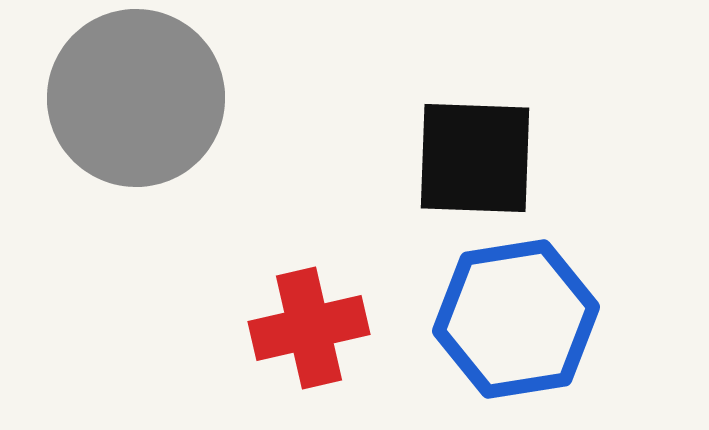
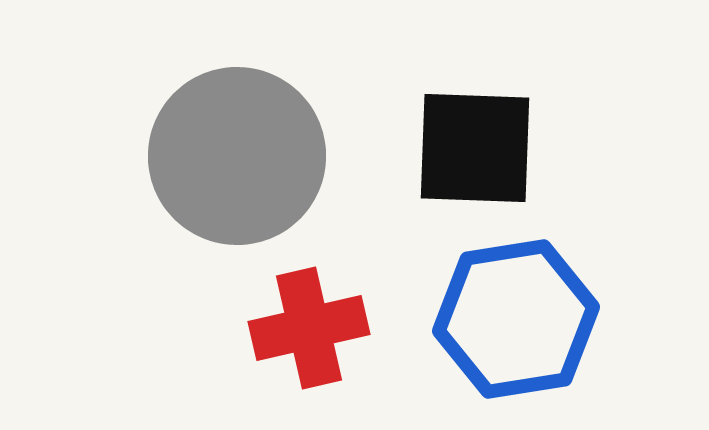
gray circle: moved 101 px right, 58 px down
black square: moved 10 px up
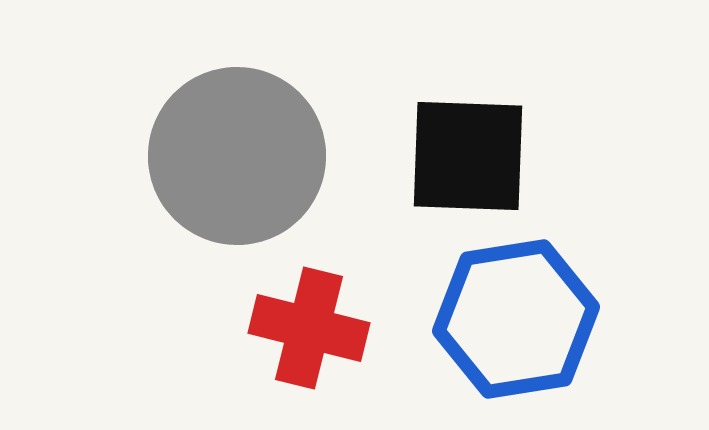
black square: moved 7 px left, 8 px down
red cross: rotated 27 degrees clockwise
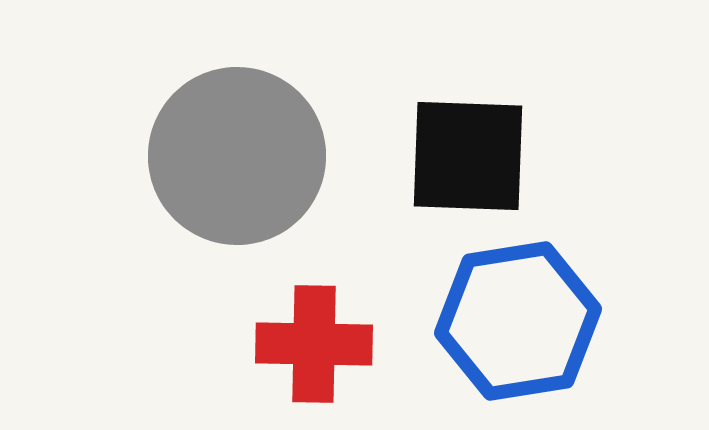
blue hexagon: moved 2 px right, 2 px down
red cross: moved 5 px right, 16 px down; rotated 13 degrees counterclockwise
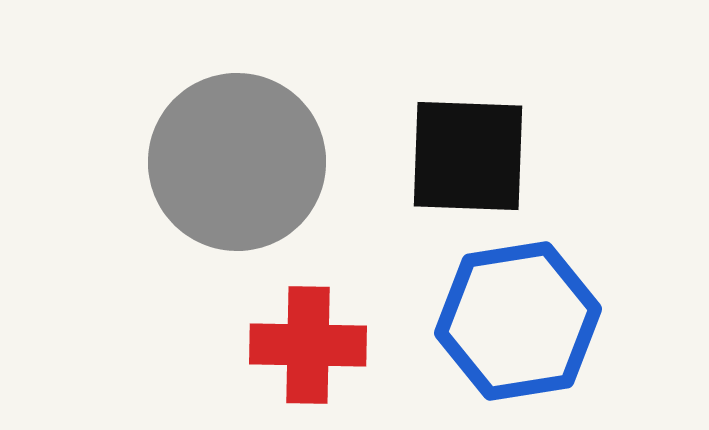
gray circle: moved 6 px down
red cross: moved 6 px left, 1 px down
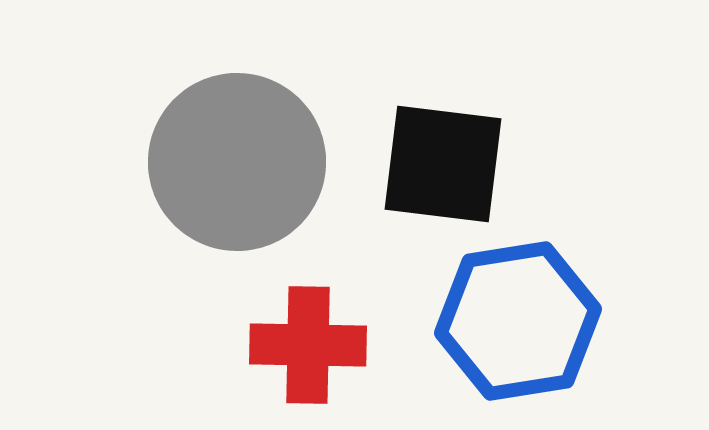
black square: moved 25 px left, 8 px down; rotated 5 degrees clockwise
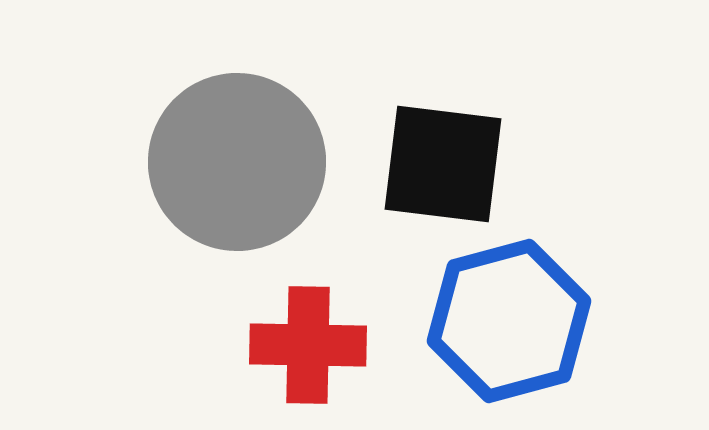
blue hexagon: moved 9 px left; rotated 6 degrees counterclockwise
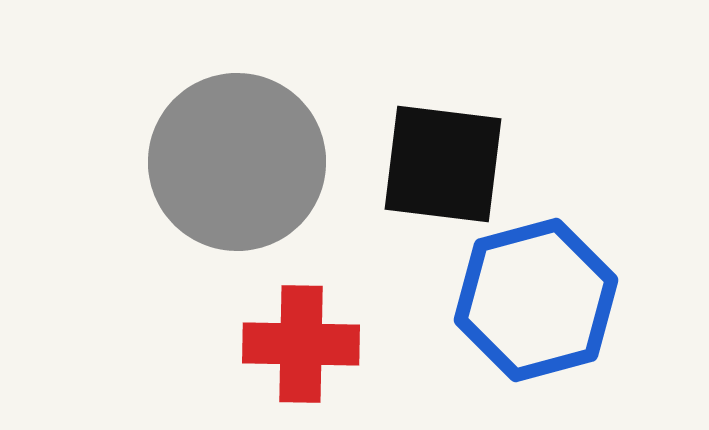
blue hexagon: moved 27 px right, 21 px up
red cross: moved 7 px left, 1 px up
